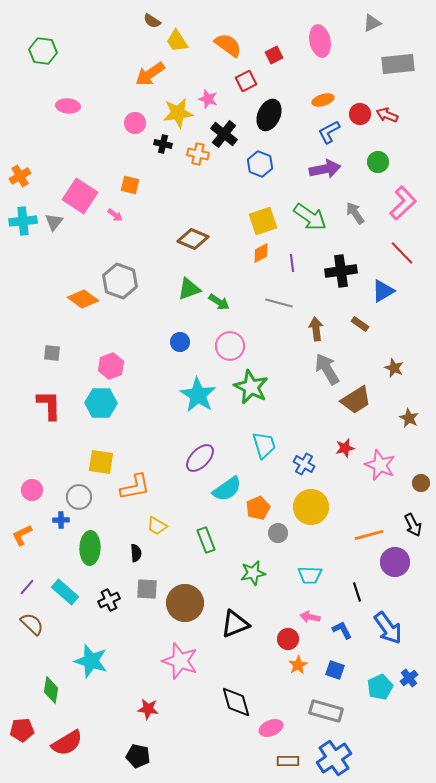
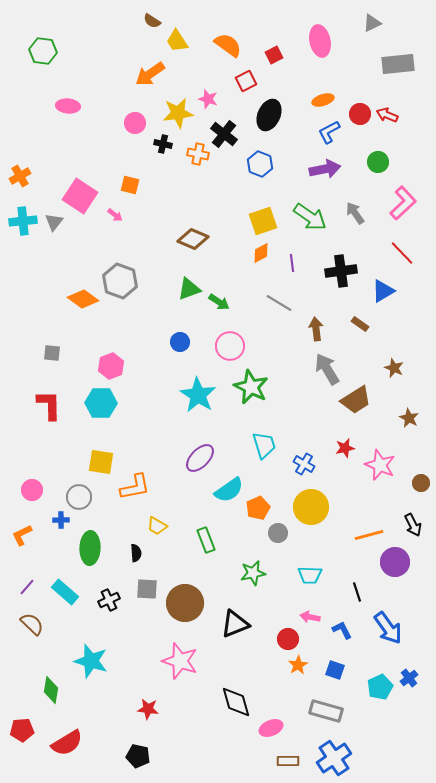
gray line at (279, 303): rotated 16 degrees clockwise
cyan semicircle at (227, 489): moved 2 px right, 1 px down
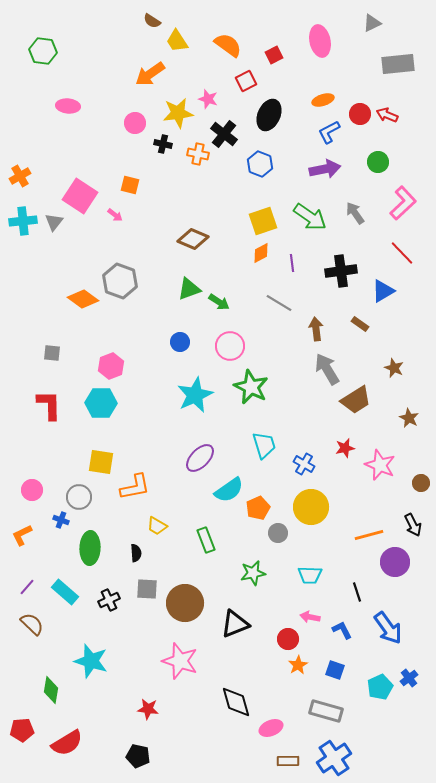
cyan star at (198, 395): moved 3 px left; rotated 15 degrees clockwise
blue cross at (61, 520): rotated 21 degrees clockwise
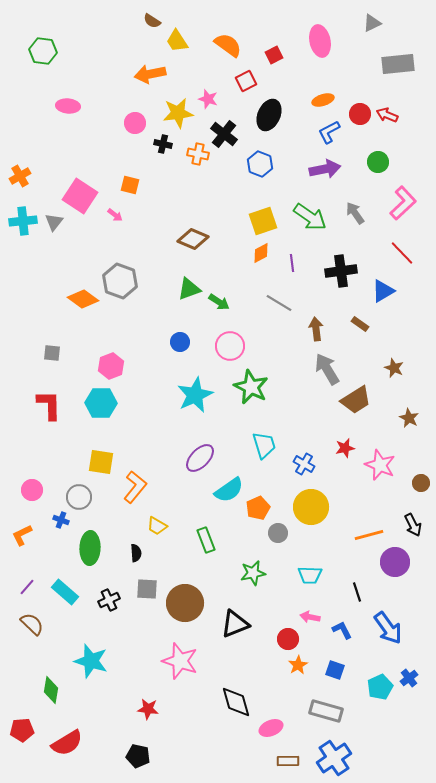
orange arrow at (150, 74): rotated 24 degrees clockwise
orange L-shape at (135, 487): rotated 40 degrees counterclockwise
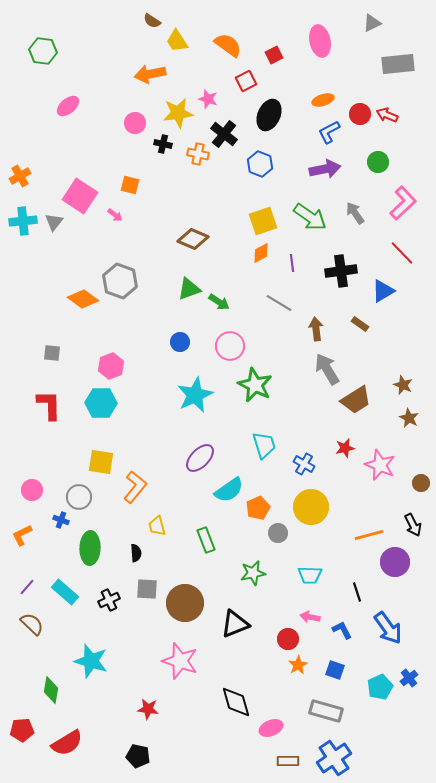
pink ellipse at (68, 106): rotated 45 degrees counterclockwise
brown star at (394, 368): moved 9 px right, 17 px down
green star at (251, 387): moved 4 px right, 2 px up
yellow trapezoid at (157, 526): rotated 45 degrees clockwise
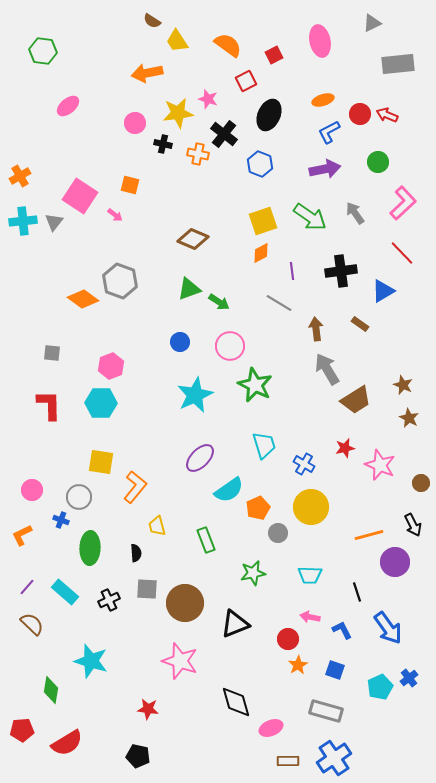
orange arrow at (150, 74): moved 3 px left, 1 px up
purple line at (292, 263): moved 8 px down
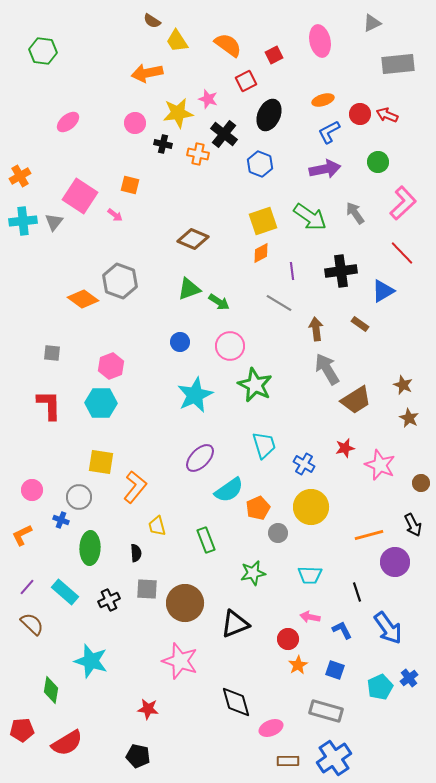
pink ellipse at (68, 106): moved 16 px down
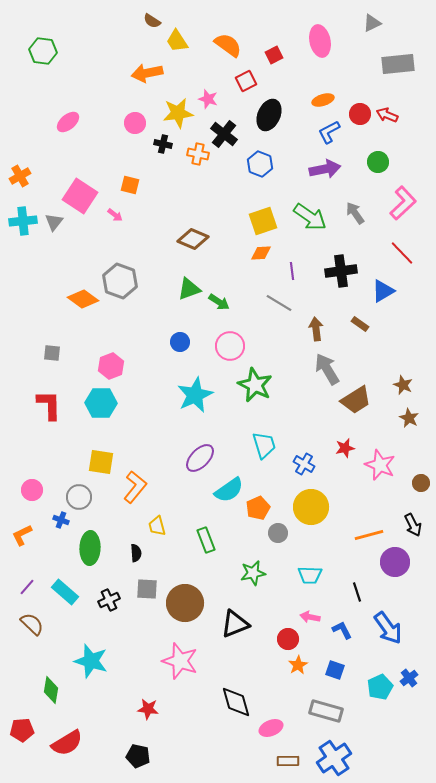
orange diamond at (261, 253): rotated 25 degrees clockwise
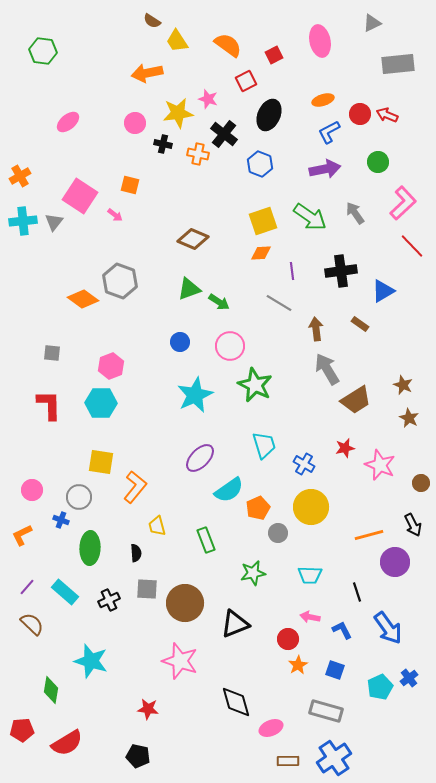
red line at (402, 253): moved 10 px right, 7 px up
